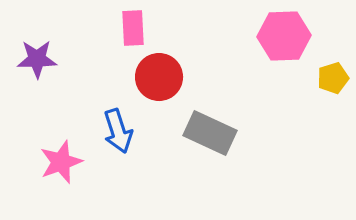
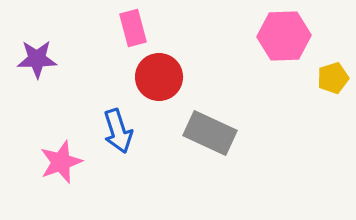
pink rectangle: rotated 12 degrees counterclockwise
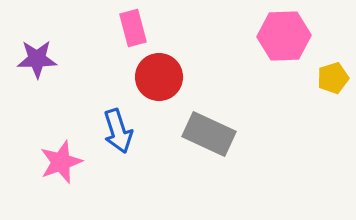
gray rectangle: moved 1 px left, 1 px down
